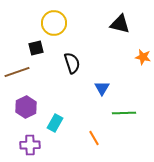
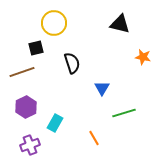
brown line: moved 5 px right
green line: rotated 15 degrees counterclockwise
purple cross: rotated 18 degrees counterclockwise
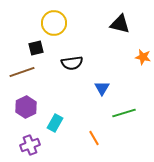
black semicircle: rotated 100 degrees clockwise
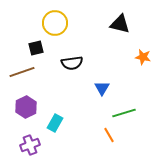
yellow circle: moved 1 px right
orange line: moved 15 px right, 3 px up
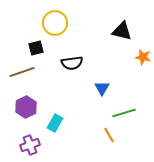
black triangle: moved 2 px right, 7 px down
